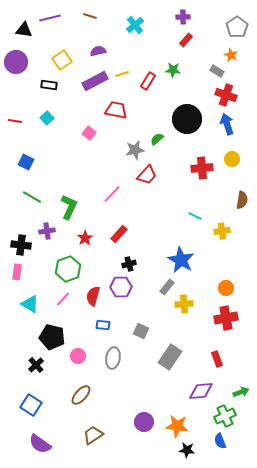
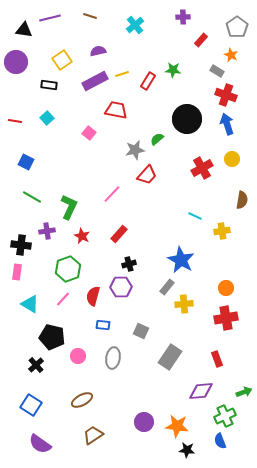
red rectangle at (186, 40): moved 15 px right
red cross at (202, 168): rotated 25 degrees counterclockwise
red star at (85, 238): moved 3 px left, 2 px up; rotated 14 degrees counterclockwise
green arrow at (241, 392): moved 3 px right
brown ellipse at (81, 395): moved 1 px right, 5 px down; rotated 20 degrees clockwise
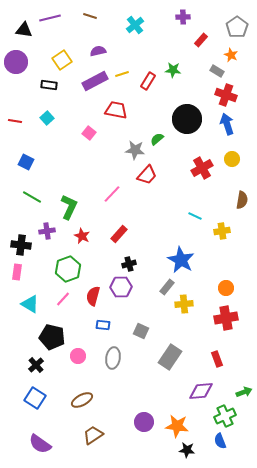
gray star at (135, 150): rotated 18 degrees clockwise
blue square at (31, 405): moved 4 px right, 7 px up
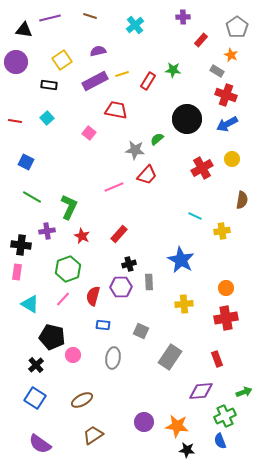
blue arrow at (227, 124): rotated 100 degrees counterclockwise
pink line at (112, 194): moved 2 px right, 7 px up; rotated 24 degrees clockwise
gray rectangle at (167, 287): moved 18 px left, 5 px up; rotated 42 degrees counterclockwise
pink circle at (78, 356): moved 5 px left, 1 px up
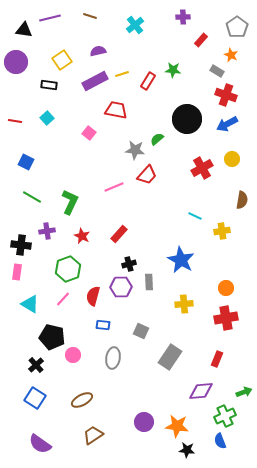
green L-shape at (69, 207): moved 1 px right, 5 px up
red rectangle at (217, 359): rotated 42 degrees clockwise
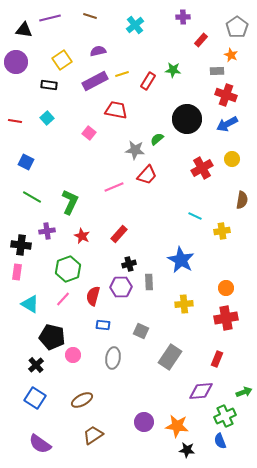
gray rectangle at (217, 71): rotated 32 degrees counterclockwise
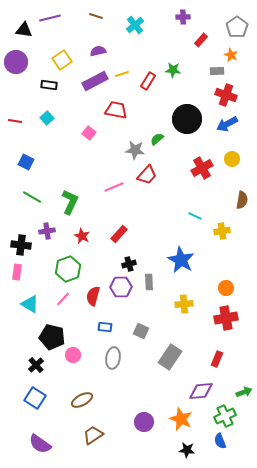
brown line at (90, 16): moved 6 px right
blue rectangle at (103, 325): moved 2 px right, 2 px down
orange star at (177, 426): moved 4 px right, 7 px up; rotated 15 degrees clockwise
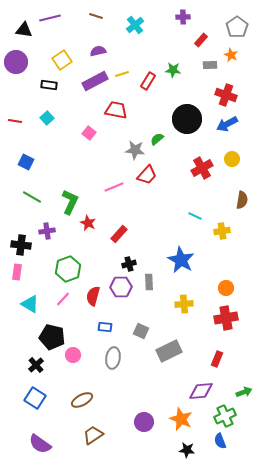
gray rectangle at (217, 71): moved 7 px left, 6 px up
red star at (82, 236): moved 6 px right, 13 px up
gray rectangle at (170, 357): moved 1 px left, 6 px up; rotated 30 degrees clockwise
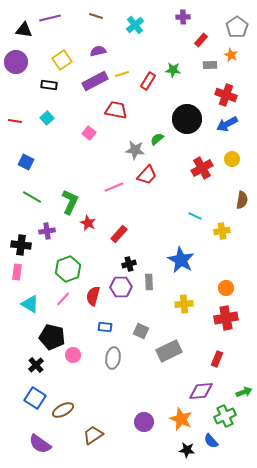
brown ellipse at (82, 400): moved 19 px left, 10 px down
blue semicircle at (220, 441): moved 9 px left; rotated 21 degrees counterclockwise
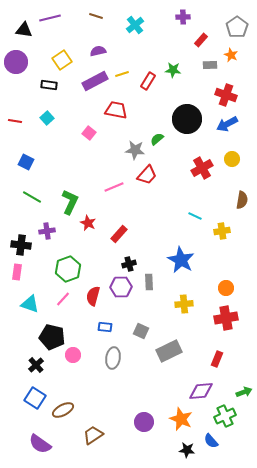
cyan triangle at (30, 304): rotated 12 degrees counterclockwise
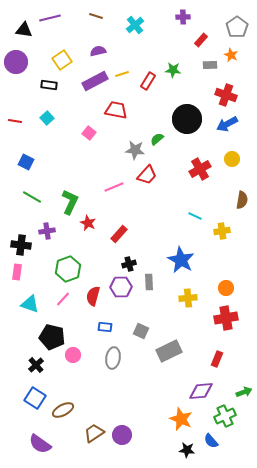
red cross at (202, 168): moved 2 px left, 1 px down
yellow cross at (184, 304): moved 4 px right, 6 px up
purple circle at (144, 422): moved 22 px left, 13 px down
brown trapezoid at (93, 435): moved 1 px right, 2 px up
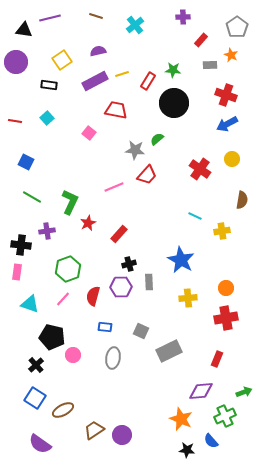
black circle at (187, 119): moved 13 px left, 16 px up
red cross at (200, 169): rotated 25 degrees counterclockwise
red star at (88, 223): rotated 21 degrees clockwise
brown trapezoid at (94, 433): moved 3 px up
